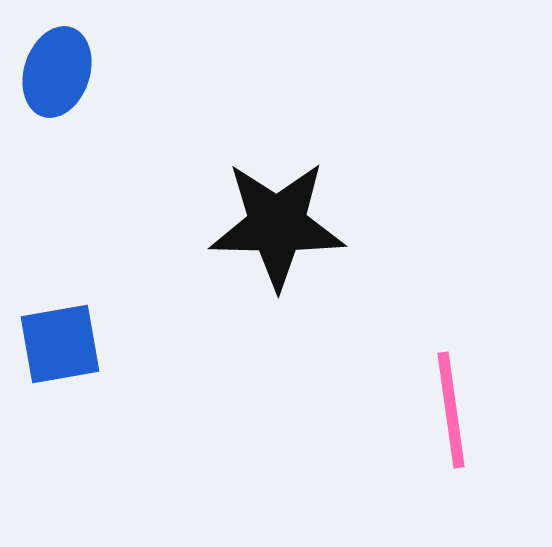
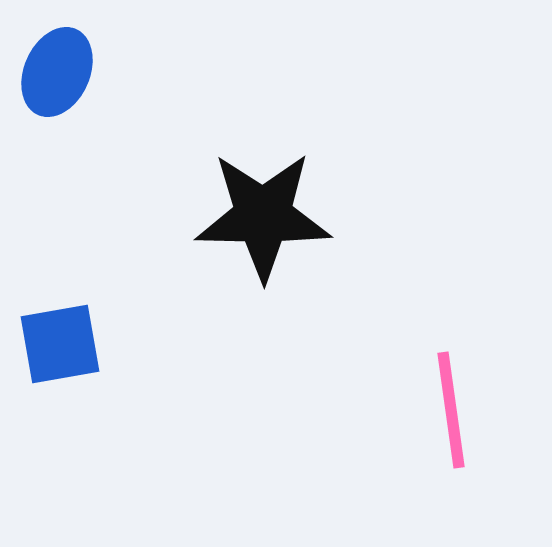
blue ellipse: rotated 6 degrees clockwise
black star: moved 14 px left, 9 px up
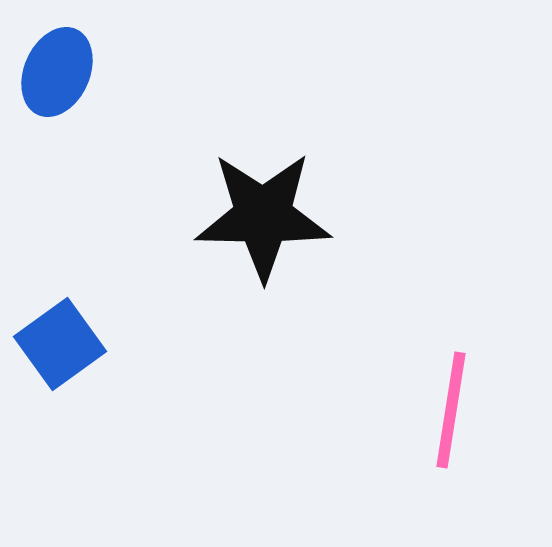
blue square: rotated 26 degrees counterclockwise
pink line: rotated 17 degrees clockwise
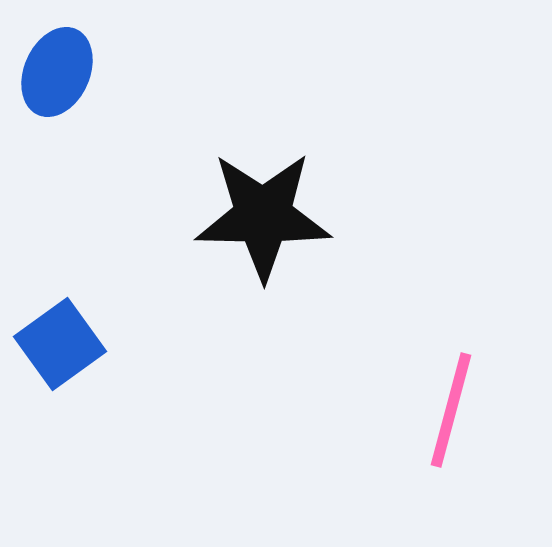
pink line: rotated 6 degrees clockwise
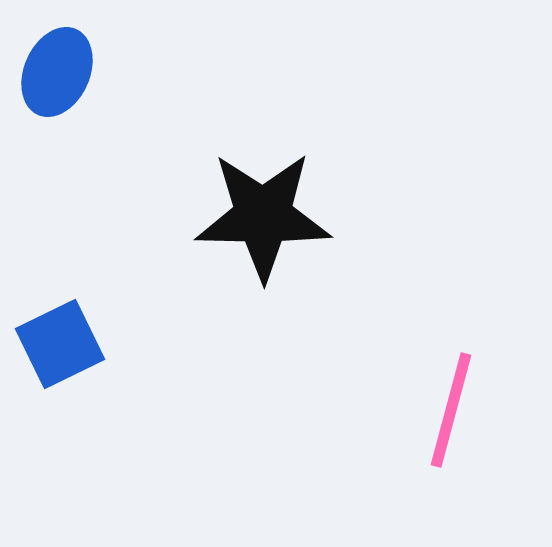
blue square: rotated 10 degrees clockwise
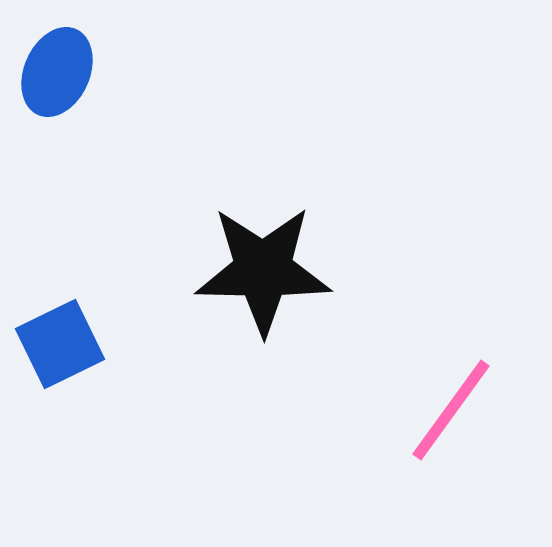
black star: moved 54 px down
pink line: rotated 21 degrees clockwise
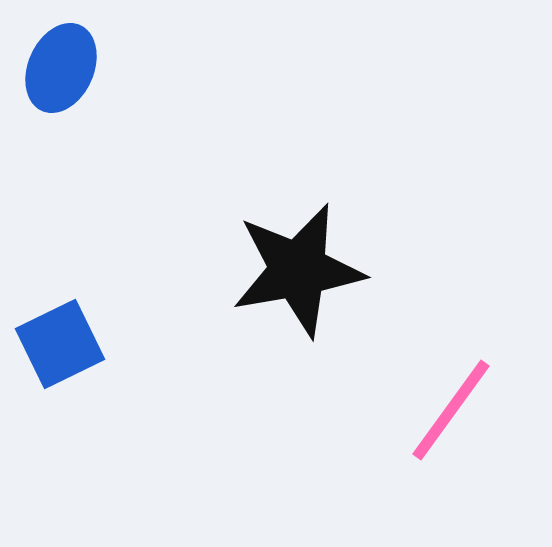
blue ellipse: moved 4 px right, 4 px up
black star: moved 35 px right; rotated 11 degrees counterclockwise
